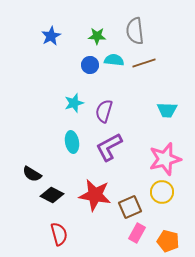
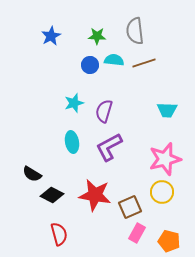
orange pentagon: moved 1 px right
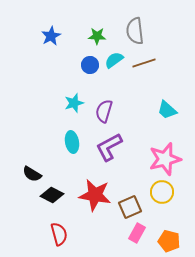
cyan semicircle: rotated 42 degrees counterclockwise
cyan trapezoid: rotated 40 degrees clockwise
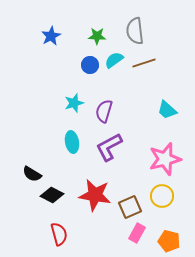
yellow circle: moved 4 px down
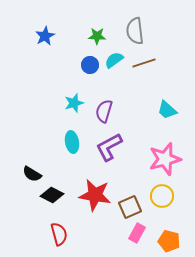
blue star: moved 6 px left
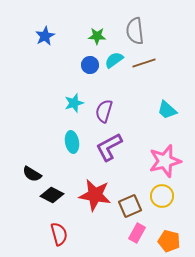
pink star: moved 2 px down
brown square: moved 1 px up
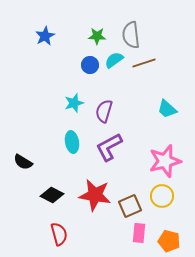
gray semicircle: moved 4 px left, 4 px down
cyan trapezoid: moved 1 px up
black semicircle: moved 9 px left, 12 px up
pink rectangle: moved 2 px right; rotated 24 degrees counterclockwise
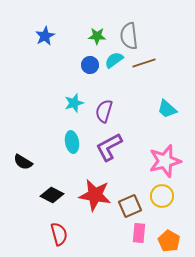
gray semicircle: moved 2 px left, 1 px down
orange pentagon: rotated 15 degrees clockwise
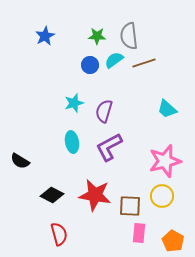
black semicircle: moved 3 px left, 1 px up
brown square: rotated 25 degrees clockwise
orange pentagon: moved 4 px right
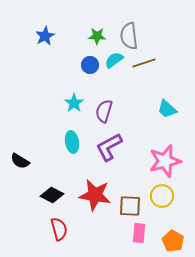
cyan star: rotated 18 degrees counterclockwise
red semicircle: moved 5 px up
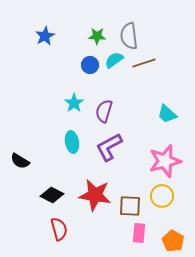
cyan trapezoid: moved 5 px down
